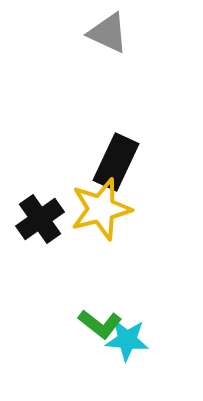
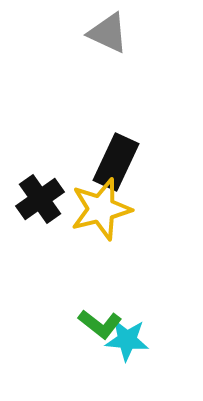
black cross: moved 20 px up
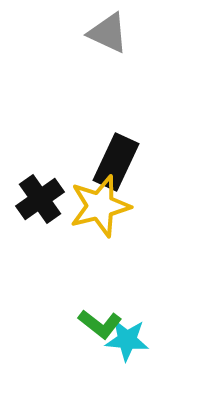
yellow star: moved 1 px left, 3 px up
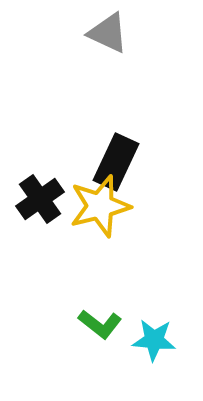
cyan star: moved 27 px right
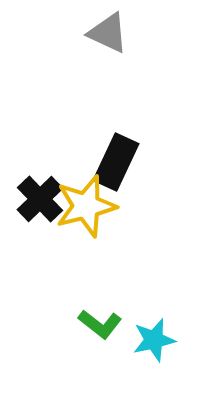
black cross: rotated 9 degrees counterclockwise
yellow star: moved 14 px left
cyan star: rotated 18 degrees counterclockwise
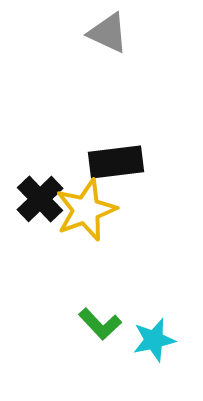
black rectangle: rotated 58 degrees clockwise
yellow star: moved 4 px down; rotated 6 degrees counterclockwise
green L-shape: rotated 9 degrees clockwise
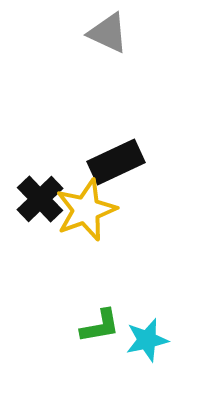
black rectangle: rotated 18 degrees counterclockwise
green L-shape: moved 2 px down; rotated 57 degrees counterclockwise
cyan star: moved 7 px left
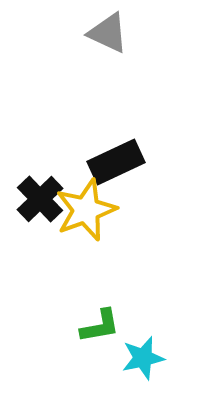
cyan star: moved 4 px left, 18 px down
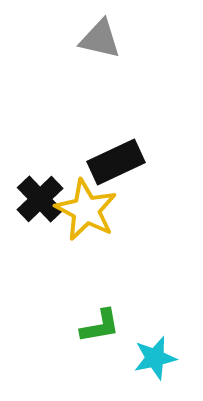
gray triangle: moved 8 px left, 6 px down; rotated 12 degrees counterclockwise
yellow star: rotated 24 degrees counterclockwise
cyan star: moved 12 px right
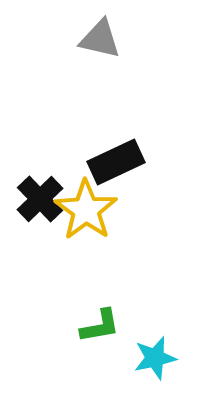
yellow star: rotated 8 degrees clockwise
